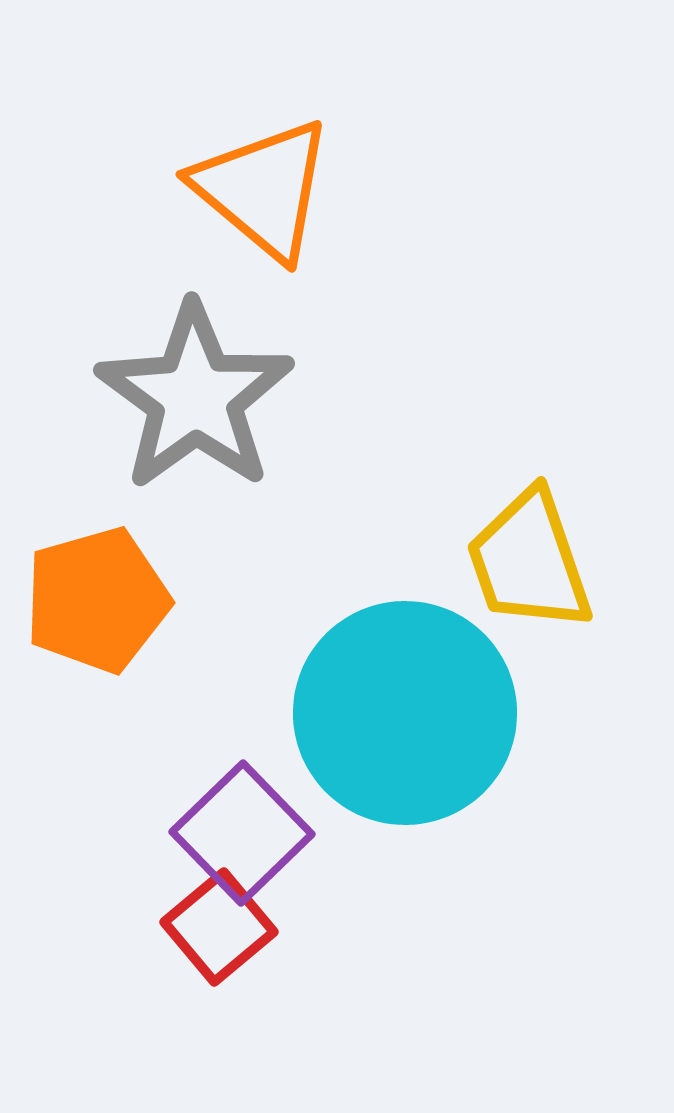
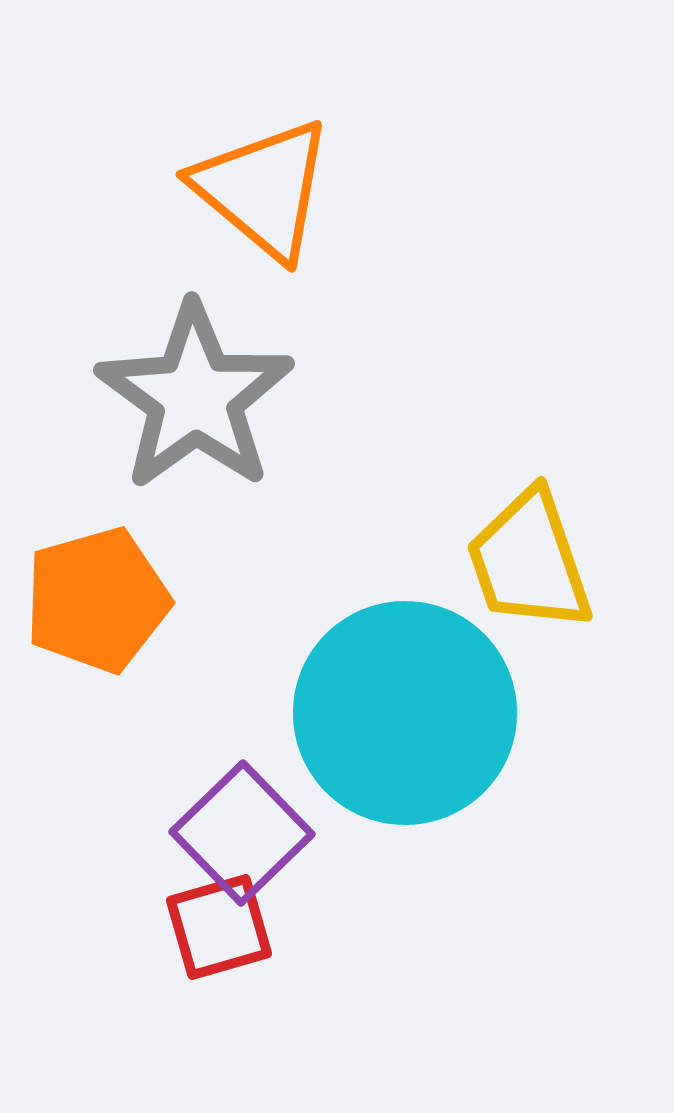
red square: rotated 24 degrees clockwise
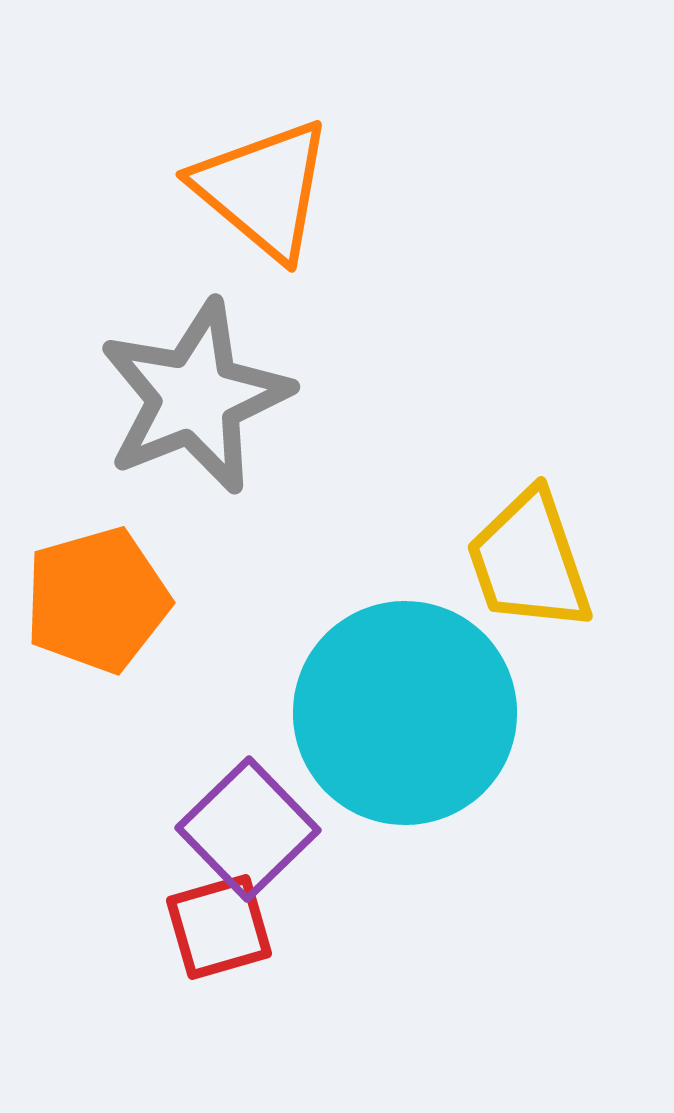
gray star: rotated 14 degrees clockwise
purple square: moved 6 px right, 4 px up
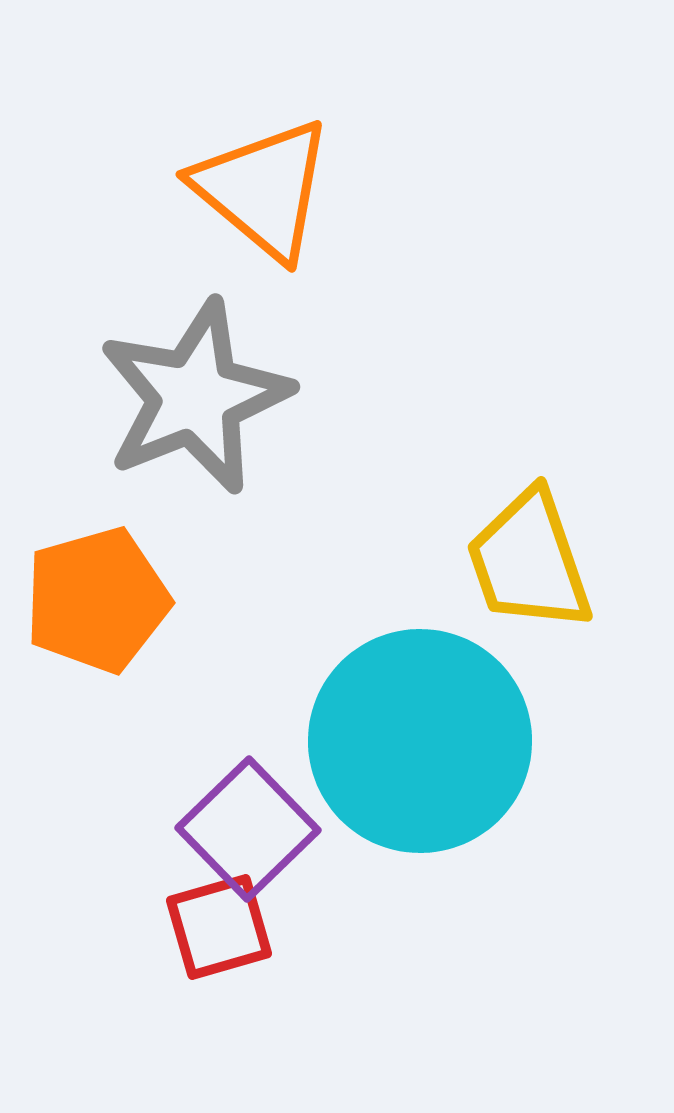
cyan circle: moved 15 px right, 28 px down
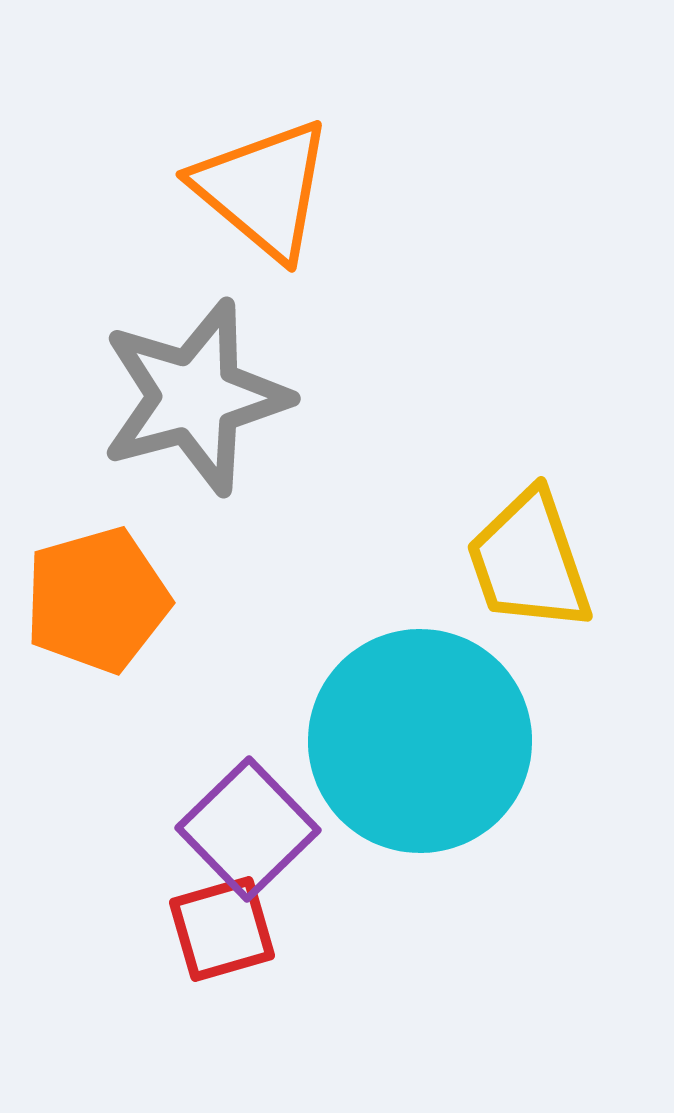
gray star: rotated 7 degrees clockwise
red square: moved 3 px right, 2 px down
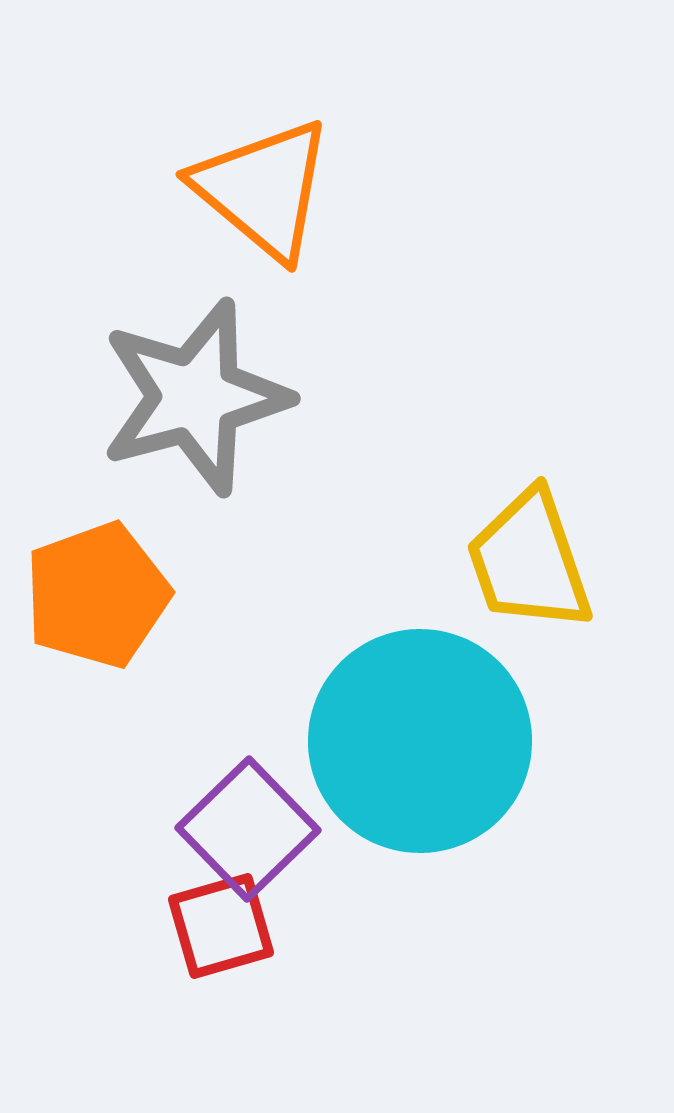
orange pentagon: moved 5 px up; rotated 4 degrees counterclockwise
red square: moved 1 px left, 3 px up
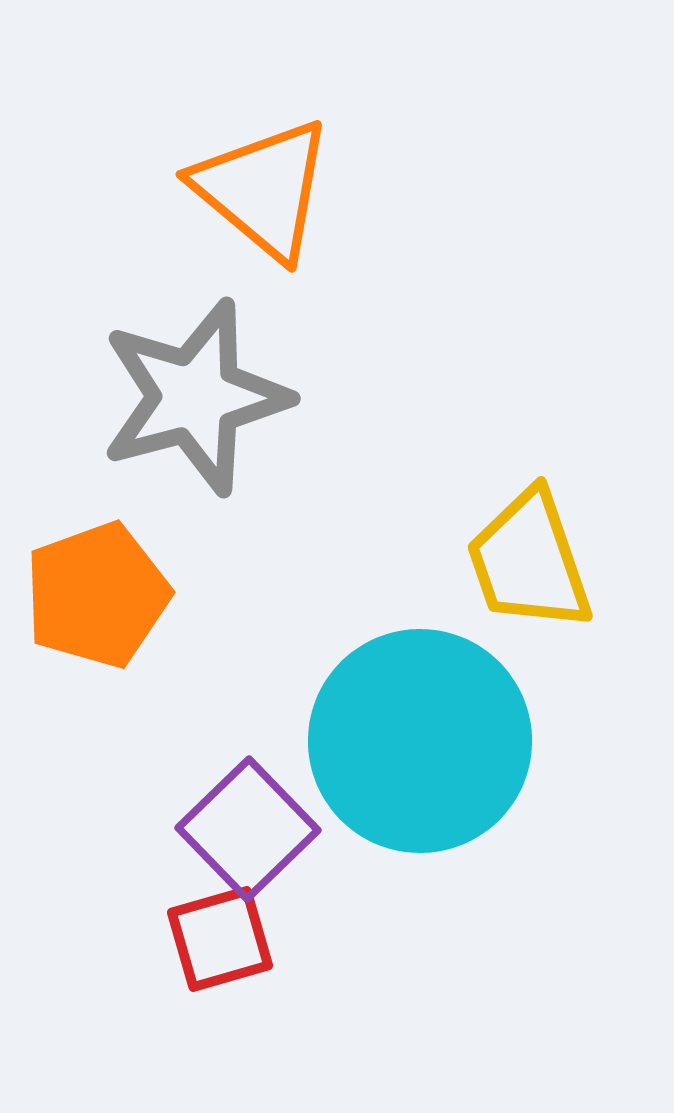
red square: moved 1 px left, 13 px down
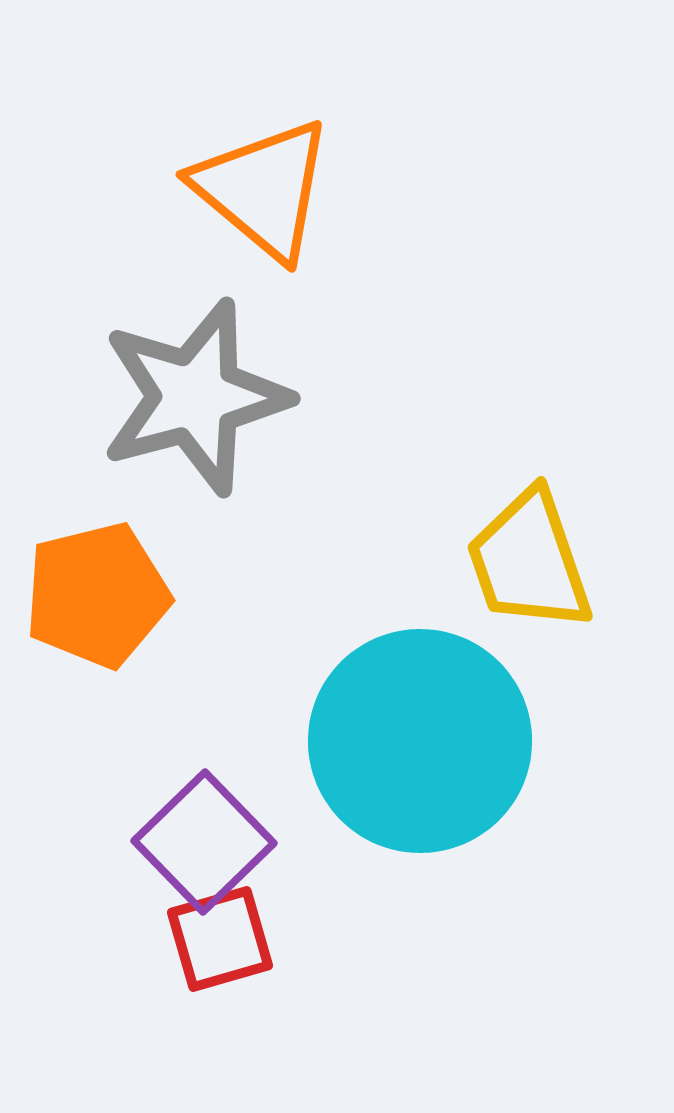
orange pentagon: rotated 6 degrees clockwise
purple square: moved 44 px left, 13 px down
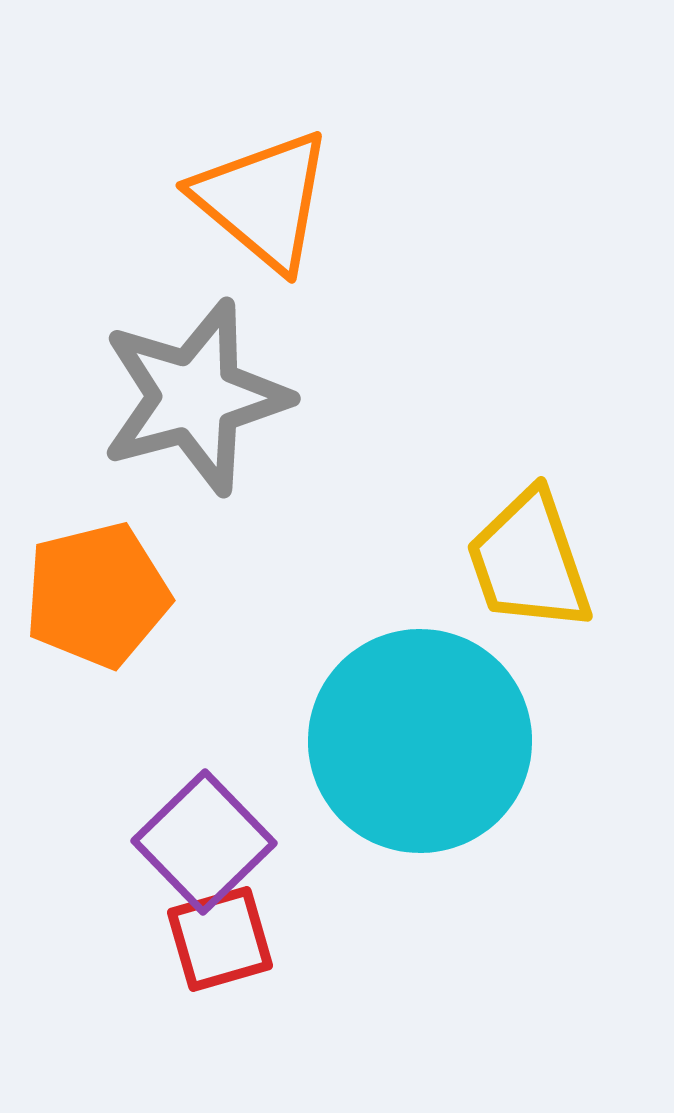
orange triangle: moved 11 px down
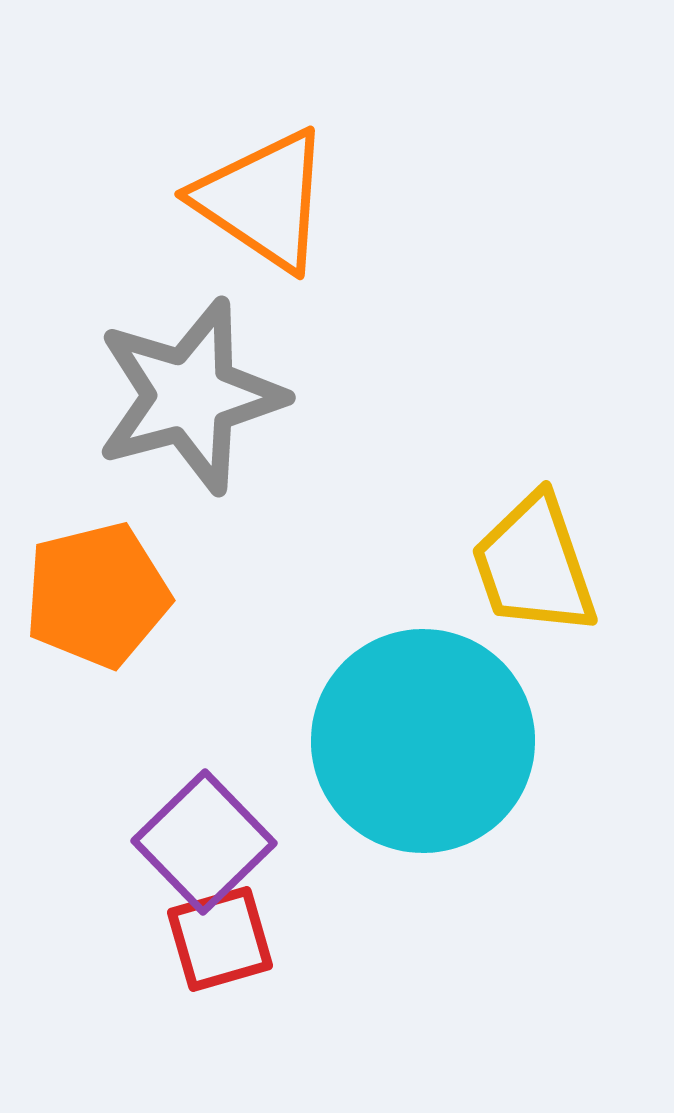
orange triangle: rotated 6 degrees counterclockwise
gray star: moved 5 px left, 1 px up
yellow trapezoid: moved 5 px right, 4 px down
cyan circle: moved 3 px right
